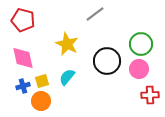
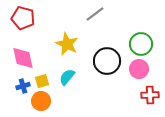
red pentagon: moved 2 px up
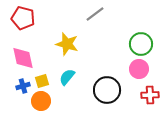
yellow star: rotated 10 degrees counterclockwise
black circle: moved 29 px down
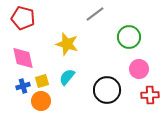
green circle: moved 12 px left, 7 px up
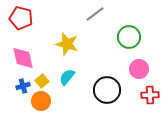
red pentagon: moved 2 px left
yellow square: rotated 24 degrees counterclockwise
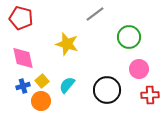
cyan semicircle: moved 8 px down
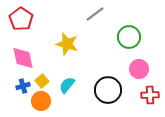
red pentagon: moved 1 px down; rotated 20 degrees clockwise
black circle: moved 1 px right
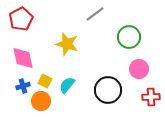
red pentagon: rotated 10 degrees clockwise
yellow square: moved 3 px right; rotated 24 degrees counterclockwise
red cross: moved 1 px right, 2 px down
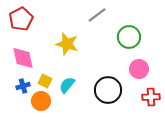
gray line: moved 2 px right, 1 px down
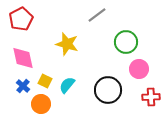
green circle: moved 3 px left, 5 px down
blue cross: rotated 32 degrees counterclockwise
orange circle: moved 3 px down
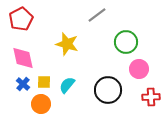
yellow square: moved 1 px left, 1 px down; rotated 24 degrees counterclockwise
blue cross: moved 2 px up
